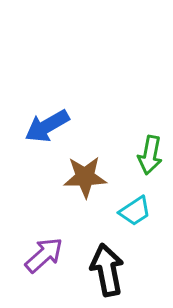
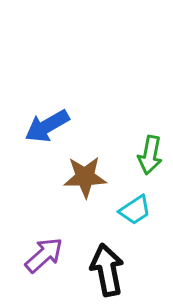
cyan trapezoid: moved 1 px up
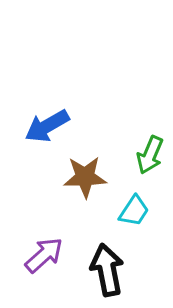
green arrow: rotated 12 degrees clockwise
cyan trapezoid: moved 1 px left, 1 px down; rotated 24 degrees counterclockwise
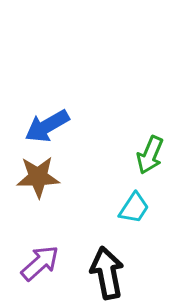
brown star: moved 47 px left
cyan trapezoid: moved 3 px up
purple arrow: moved 4 px left, 8 px down
black arrow: moved 3 px down
